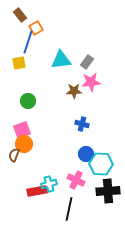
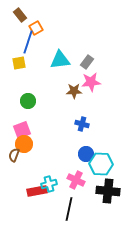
cyan triangle: moved 1 px left
black cross: rotated 10 degrees clockwise
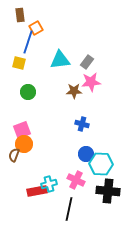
brown rectangle: rotated 32 degrees clockwise
yellow square: rotated 24 degrees clockwise
green circle: moved 9 px up
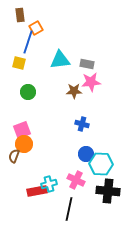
gray rectangle: moved 2 px down; rotated 64 degrees clockwise
brown semicircle: moved 1 px down
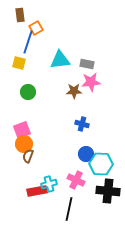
brown semicircle: moved 14 px right
